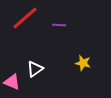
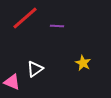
purple line: moved 2 px left, 1 px down
yellow star: rotated 14 degrees clockwise
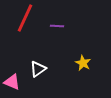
red line: rotated 24 degrees counterclockwise
white triangle: moved 3 px right
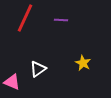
purple line: moved 4 px right, 6 px up
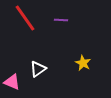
red line: rotated 60 degrees counterclockwise
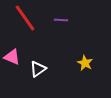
yellow star: moved 2 px right
pink triangle: moved 25 px up
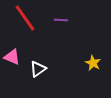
yellow star: moved 8 px right
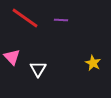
red line: rotated 20 degrees counterclockwise
pink triangle: rotated 24 degrees clockwise
white triangle: rotated 24 degrees counterclockwise
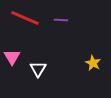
red line: rotated 12 degrees counterclockwise
pink triangle: rotated 12 degrees clockwise
